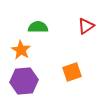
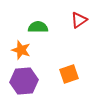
red triangle: moved 7 px left, 6 px up
orange star: rotated 12 degrees counterclockwise
orange square: moved 3 px left, 2 px down
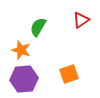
red triangle: moved 2 px right
green semicircle: rotated 60 degrees counterclockwise
purple hexagon: moved 2 px up
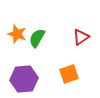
red triangle: moved 17 px down
green semicircle: moved 1 px left, 11 px down
orange star: moved 4 px left, 16 px up
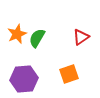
orange star: rotated 30 degrees clockwise
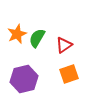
red triangle: moved 17 px left, 8 px down
purple hexagon: rotated 8 degrees counterclockwise
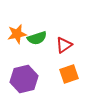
orange star: rotated 12 degrees clockwise
green semicircle: rotated 138 degrees counterclockwise
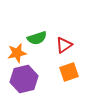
orange star: moved 19 px down
orange square: moved 2 px up
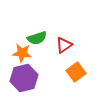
orange star: moved 5 px right; rotated 18 degrees clockwise
orange square: moved 7 px right; rotated 18 degrees counterclockwise
purple hexagon: moved 1 px up
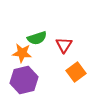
red triangle: rotated 24 degrees counterclockwise
purple hexagon: moved 2 px down
